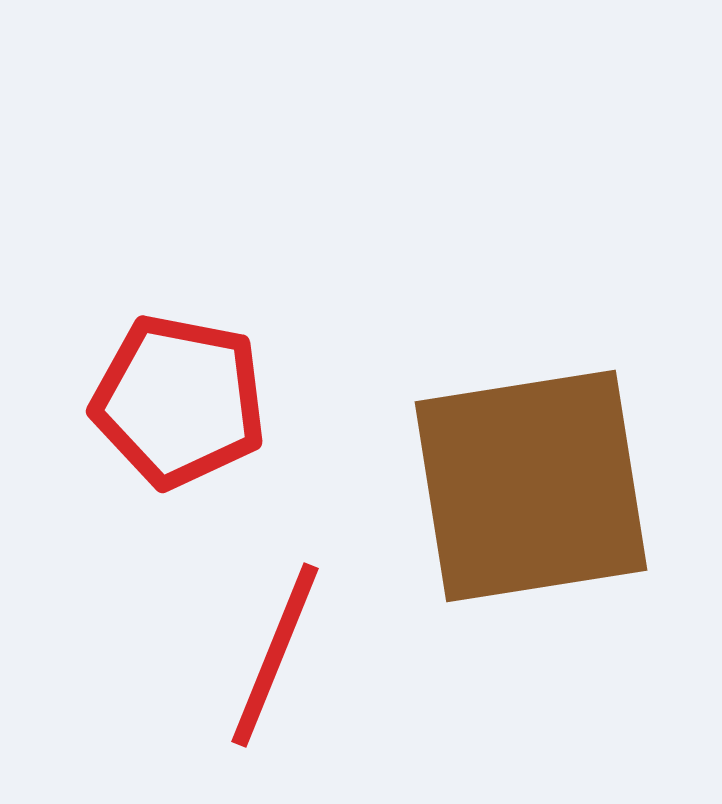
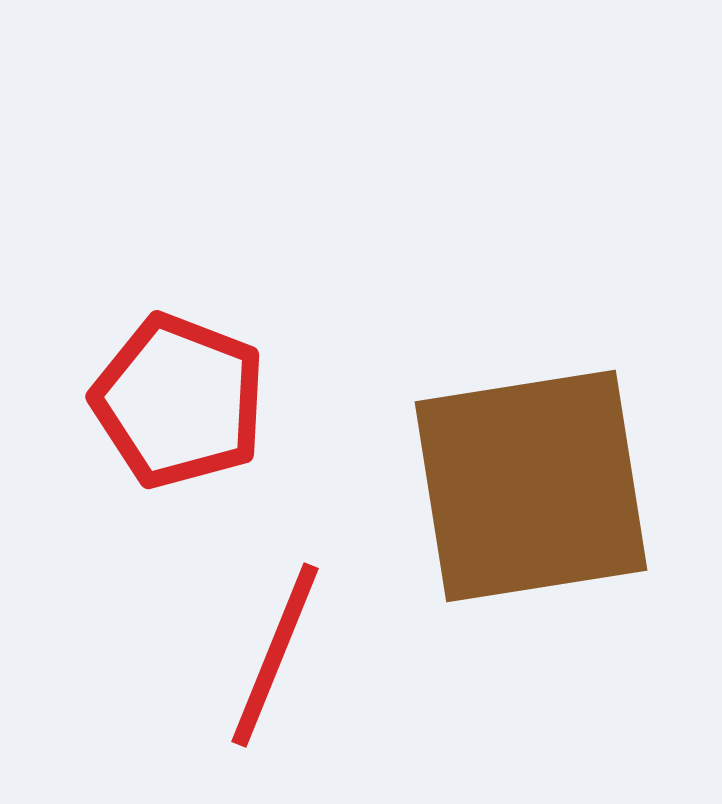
red pentagon: rotated 10 degrees clockwise
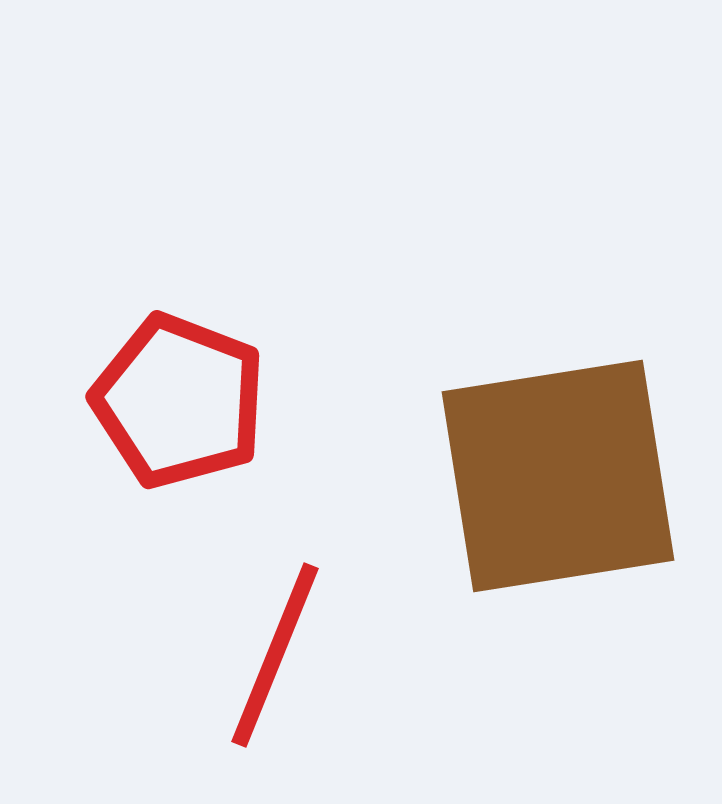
brown square: moved 27 px right, 10 px up
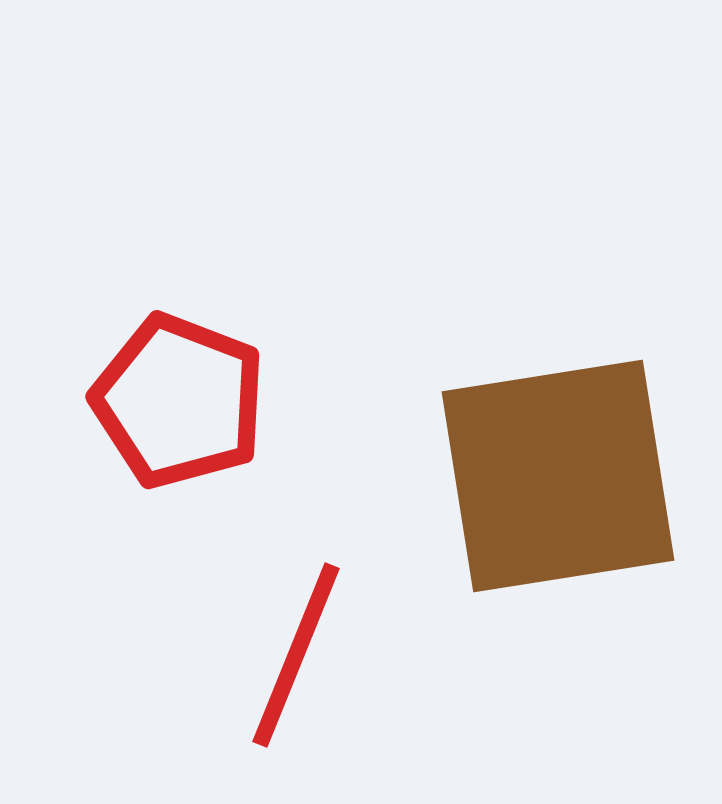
red line: moved 21 px right
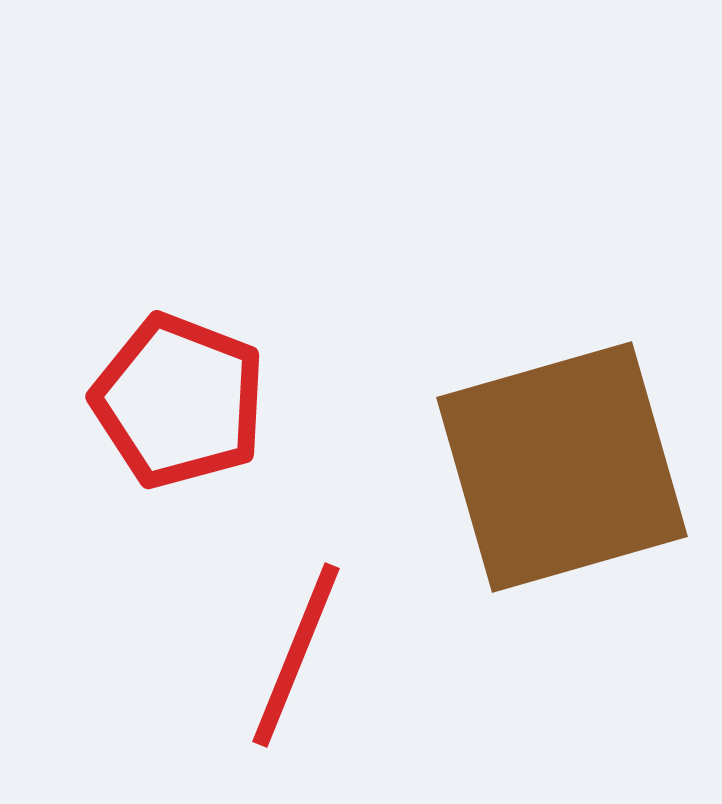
brown square: moved 4 px right, 9 px up; rotated 7 degrees counterclockwise
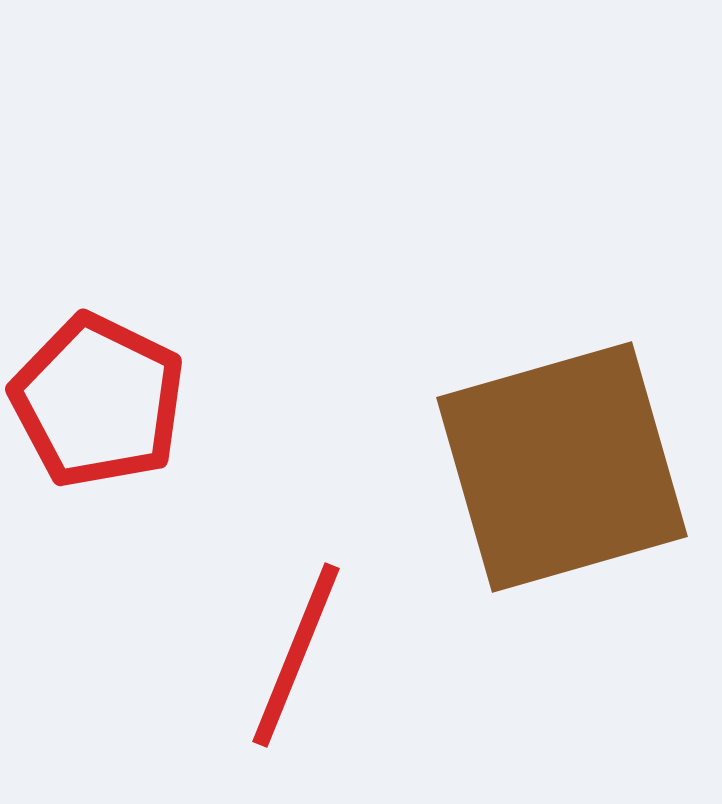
red pentagon: moved 81 px left; rotated 5 degrees clockwise
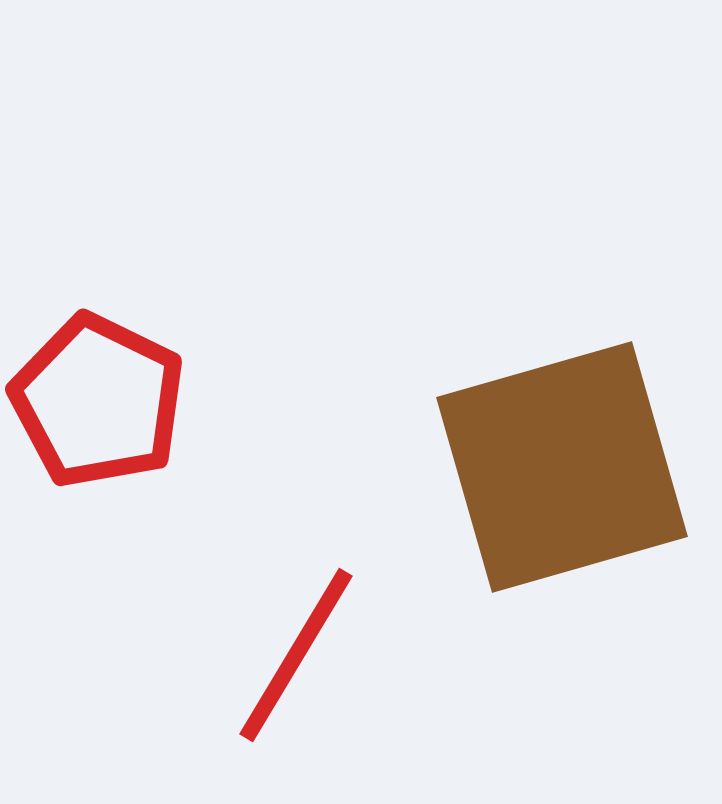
red line: rotated 9 degrees clockwise
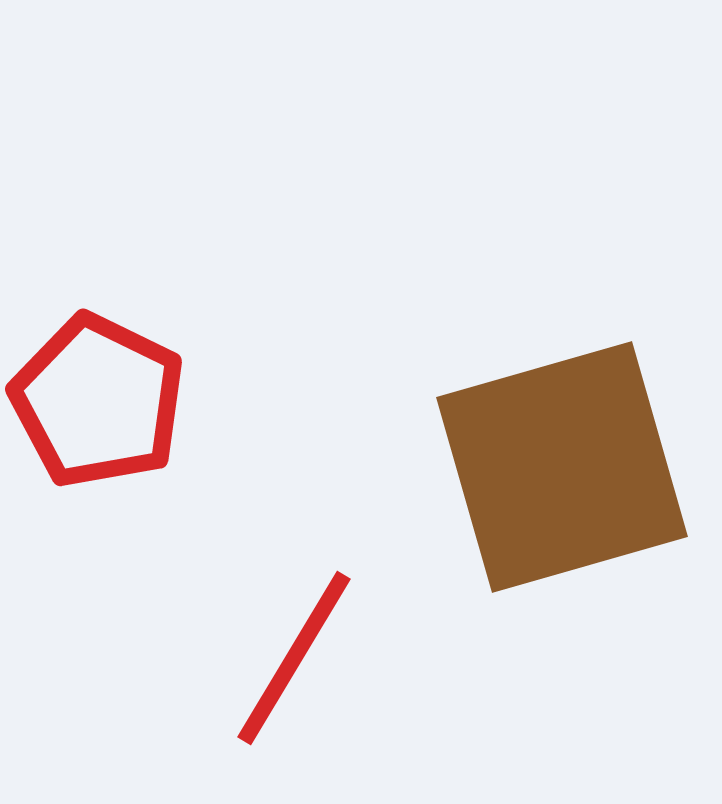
red line: moved 2 px left, 3 px down
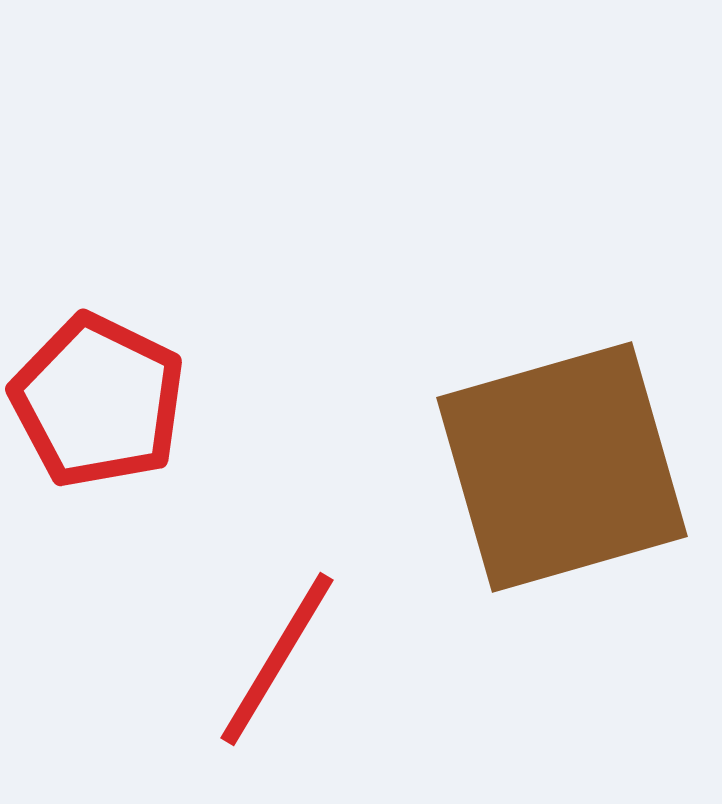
red line: moved 17 px left, 1 px down
